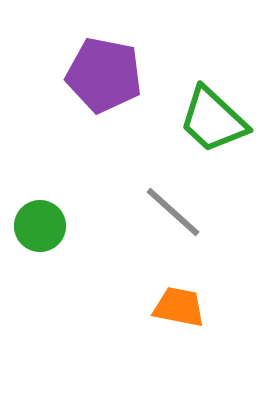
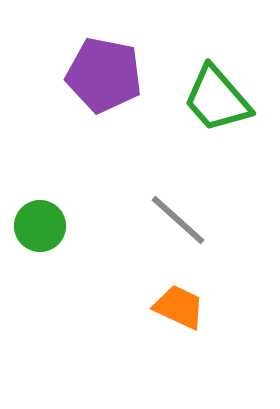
green trapezoid: moved 4 px right, 21 px up; rotated 6 degrees clockwise
gray line: moved 5 px right, 8 px down
orange trapezoid: rotated 14 degrees clockwise
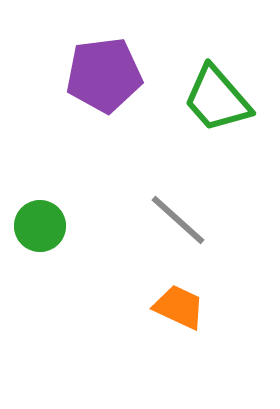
purple pentagon: rotated 18 degrees counterclockwise
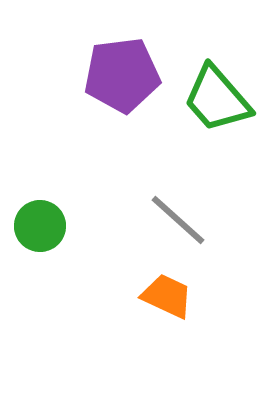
purple pentagon: moved 18 px right
orange trapezoid: moved 12 px left, 11 px up
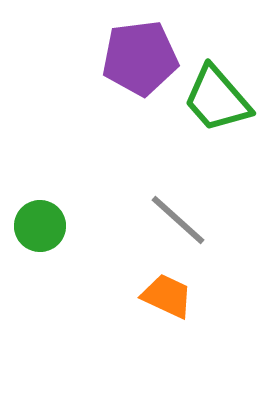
purple pentagon: moved 18 px right, 17 px up
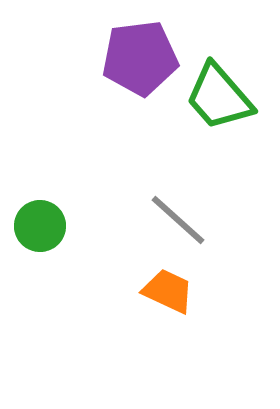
green trapezoid: moved 2 px right, 2 px up
orange trapezoid: moved 1 px right, 5 px up
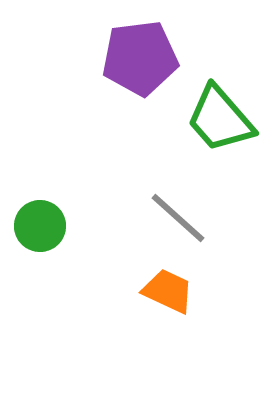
green trapezoid: moved 1 px right, 22 px down
gray line: moved 2 px up
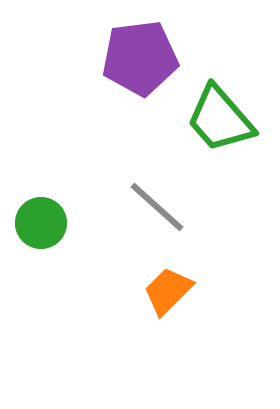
gray line: moved 21 px left, 11 px up
green circle: moved 1 px right, 3 px up
orange trapezoid: rotated 70 degrees counterclockwise
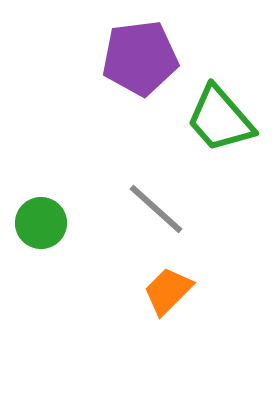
gray line: moved 1 px left, 2 px down
